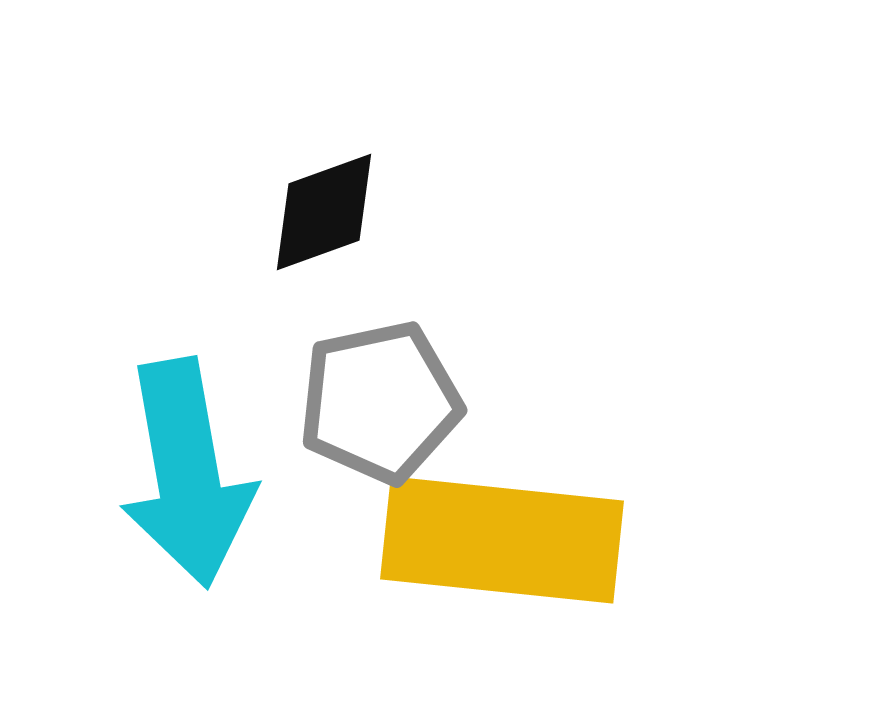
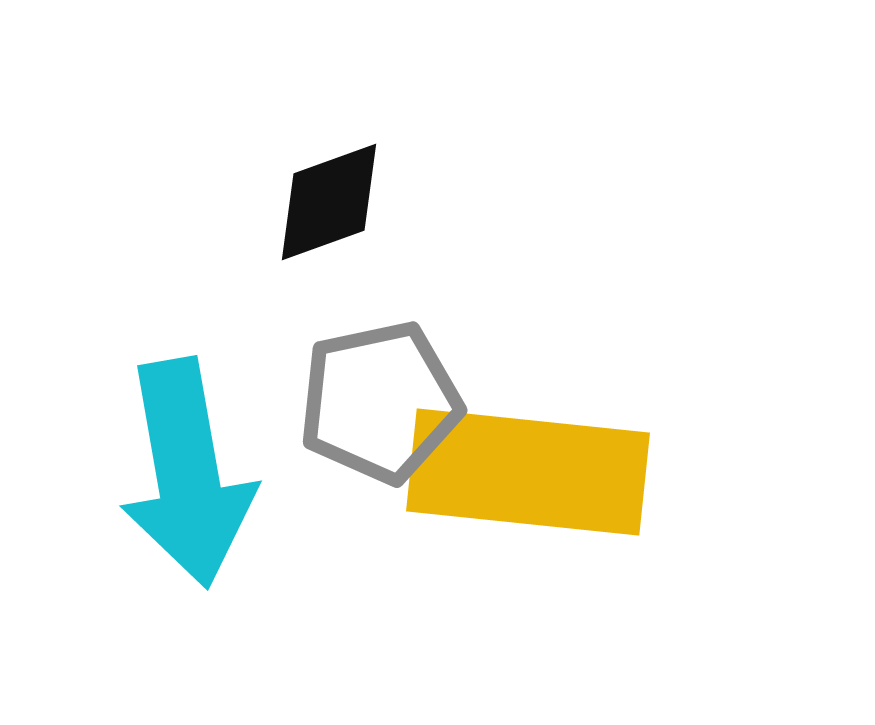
black diamond: moved 5 px right, 10 px up
yellow rectangle: moved 26 px right, 68 px up
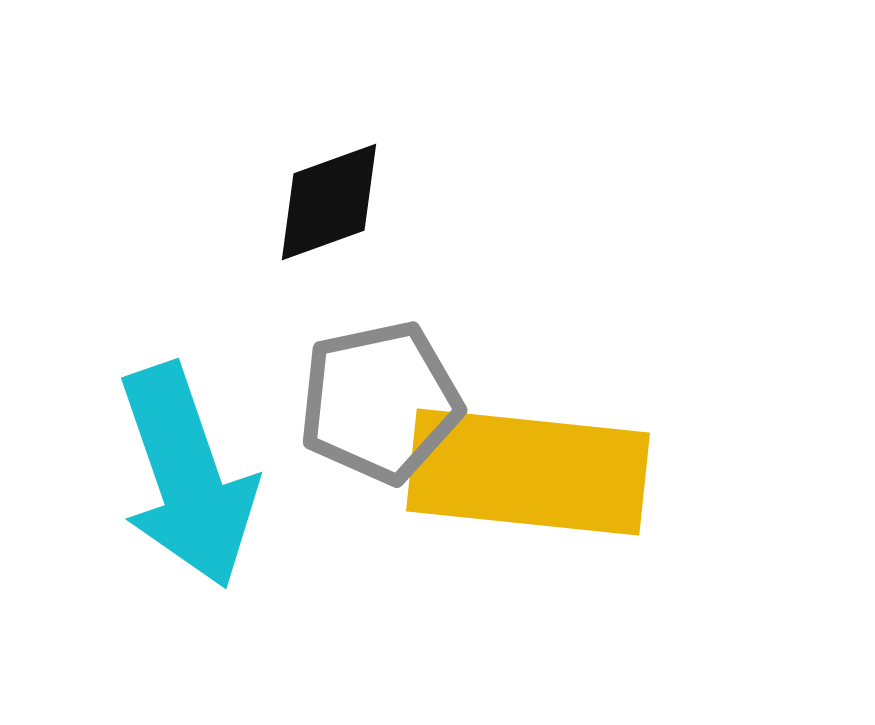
cyan arrow: moved 3 px down; rotated 9 degrees counterclockwise
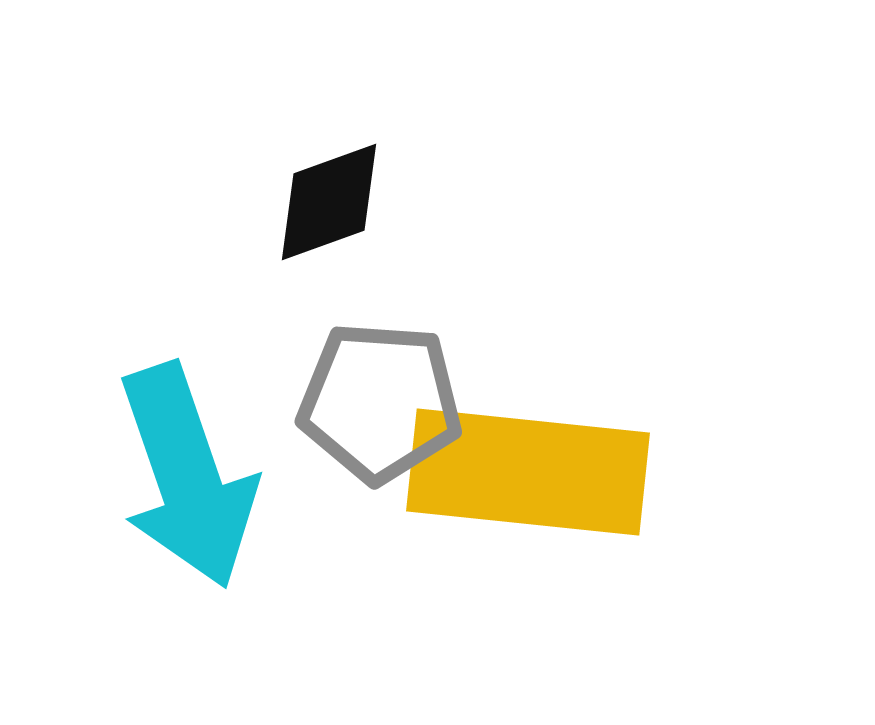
gray pentagon: rotated 16 degrees clockwise
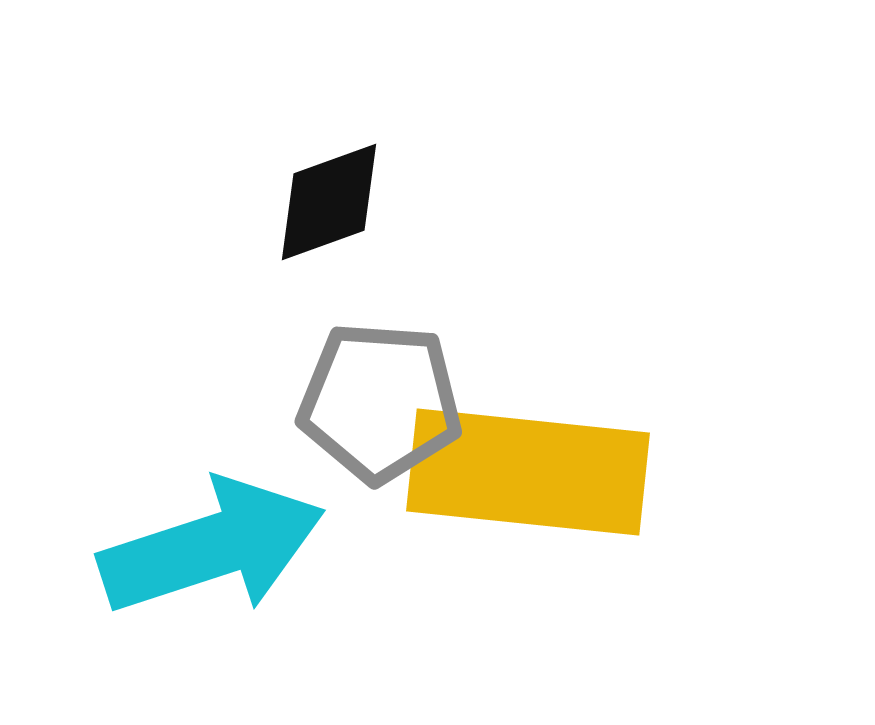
cyan arrow: moved 25 px right, 71 px down; rotated 89 degrees counterclockwise
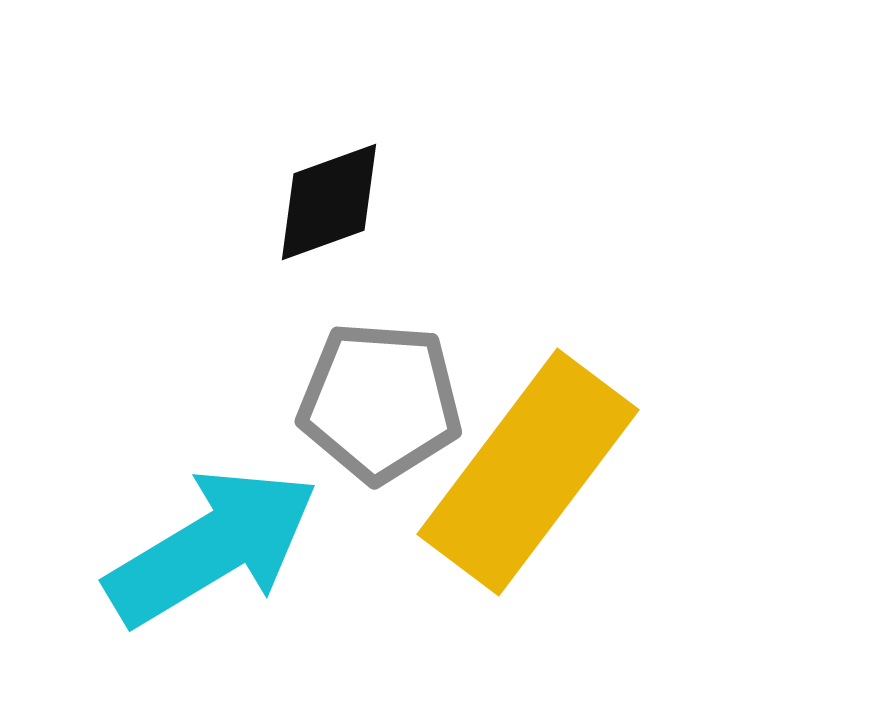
yellow rectangle: rotated 59 degrees counterclockwise
cyan arrow: rotated 13 degrees counterclockwise
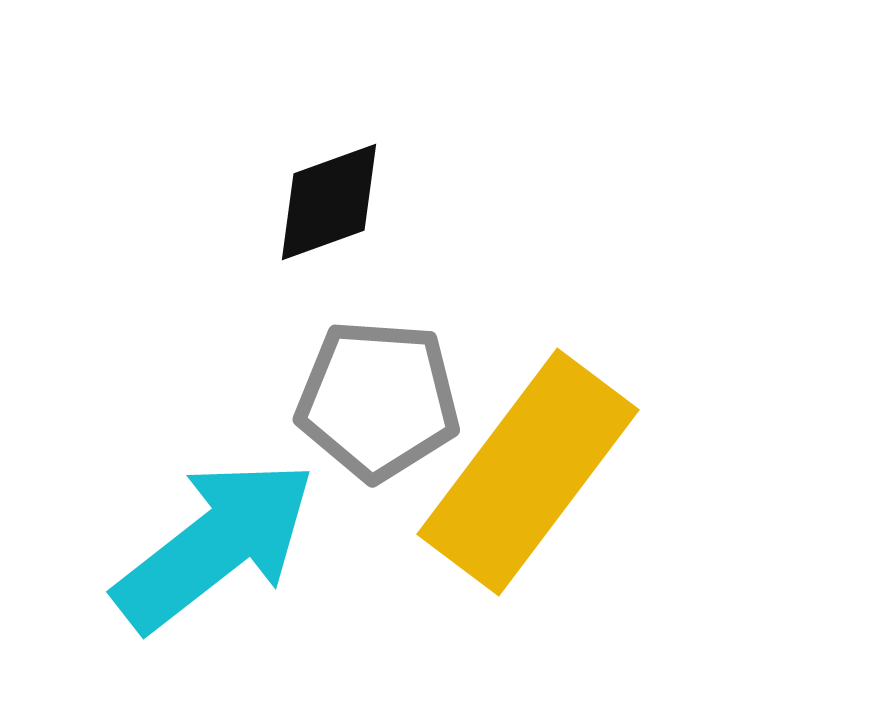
gray pentagon: moved 2 px left, 2 px up
cyan arrow: moved 3 px right, 2 px up; rotated 7 degrees counterclockwise
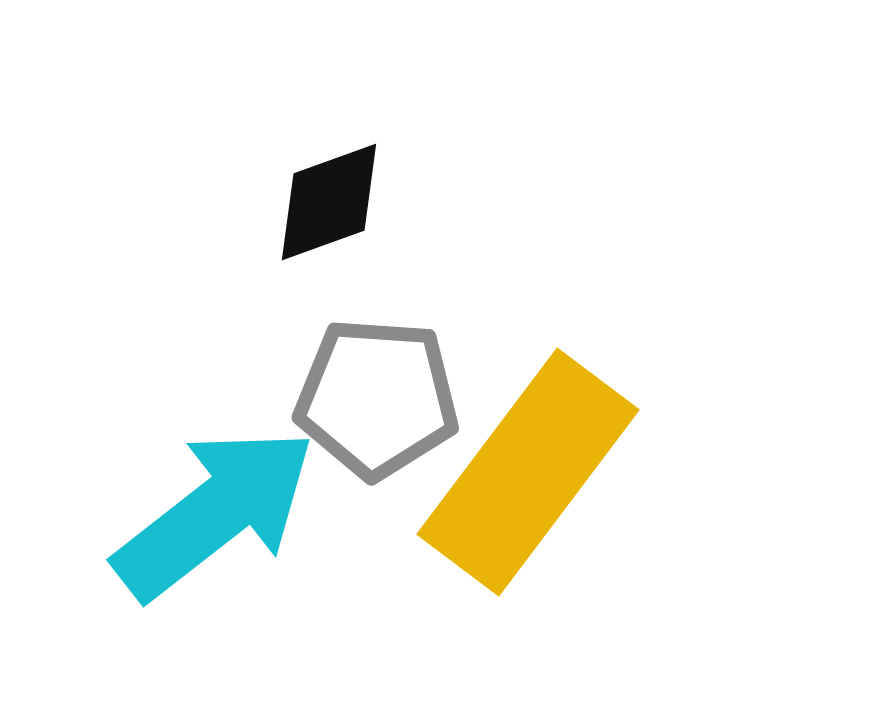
gray pentagon: moved 1 px left, 2 px up
cyan arrow: moved 32 px up
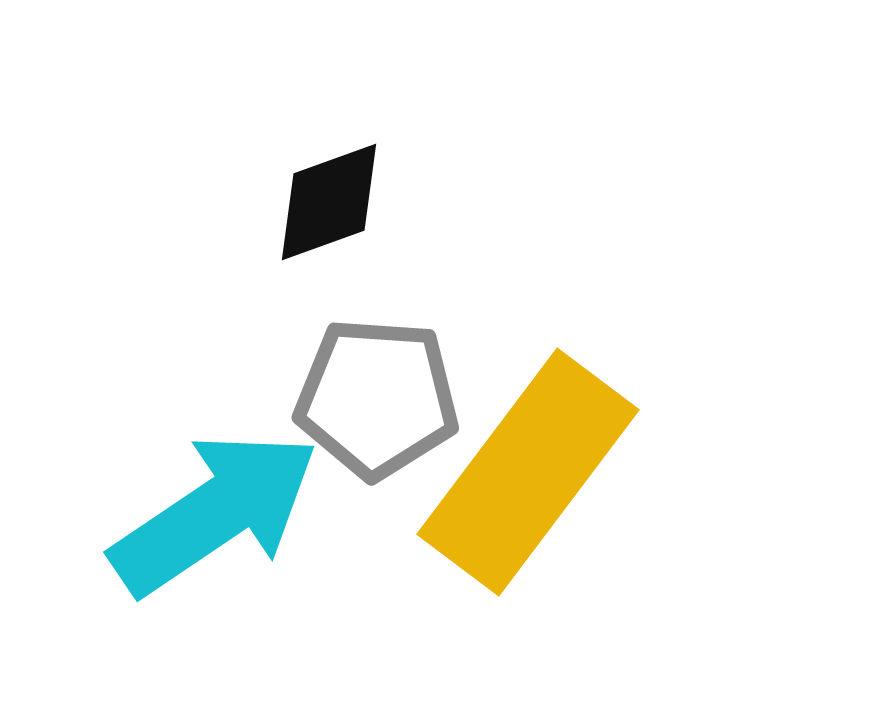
cyan arrow: rotated 4 degrees clockwise
